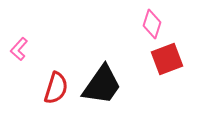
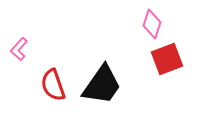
red semicircle: moved 3 px left, 3 px up; rotated 144 degrees clockwise
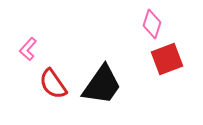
pink L-shape: moved 9 px right
red semicircle: moved 1 px up; rotated 16 degrees counterclockwise
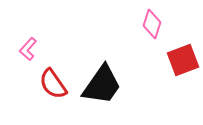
red square: moved 16 px right, 1 px down
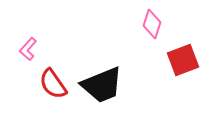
black trapezoid: rotated 33 degrees clockwise
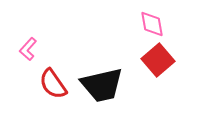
pink diamond: rotated 28 degrees counterclockwise
red square: moved 25 px left; rotated 20 degrees counterclockwise
black trapezoid: rotated 9 degrees clockwise
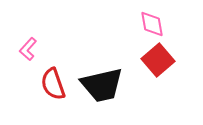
red semicircle: rotated 16 degrees clockwise
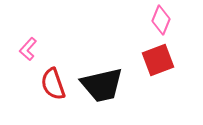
pink diamond: moved 9 px right, 4 px up; rotated 32 degrees clockwise
red square: rotated 20 degrees clockwise
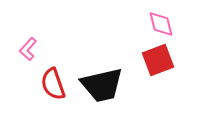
pink diamond: moved 4 px down; rotated 36 degrees counterclockwise
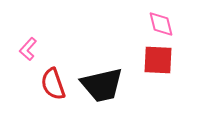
red square: rotated 24 degrees clockwise
